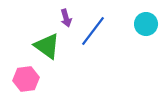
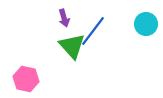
purple arrow: moved 2 px left
green triangle: moved 25 px right; rotated 12 degrees clockwise
pink hexagon: rotated 20 degrees clockwise
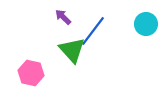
purple arrow: moved 1 px left, 1 px up; rotated 150 degrees clockwise
green triangle: moved 4 px down
pink hexagon: moved 5 px right, 6 px up
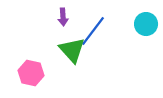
purple arrow: rotated 138 degrees counterclockwise
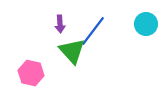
purple arrow: moved 3 px left, 7 px down
green triangle: moved 1 px down
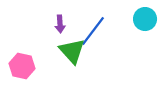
cyan circle: moved 1 px left, 5 px up
pink hexagon: moved 9 px left, 7 px up
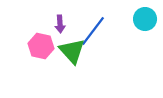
pink hexagon: moved 19 px right, 20 px up
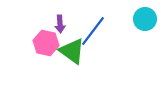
pink hexagon: moved 5 px right, 3 px up
green triangle: rotated 12 degrees counterclockwise
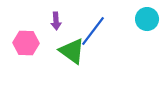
cyan circle: moved 2 px right
purple arrow: moved 4 px left, 3 px up
pink hexagon: moved 20 px left; rotated 10 degrees counterclockwise
